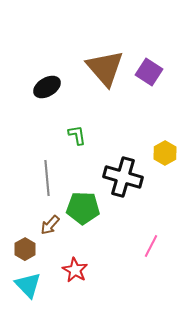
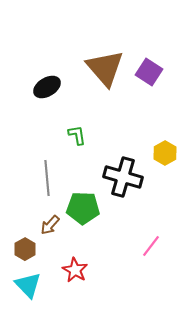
pink line: rotated 10 degrees clockwise
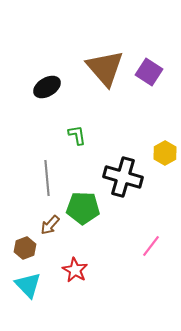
brown hexagon: moved 1 px up; rotated 10 degrees clockwise
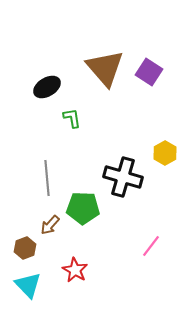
green L-shape: moved 5 px left, 17 px up
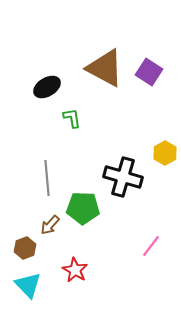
brown triangle: rotated 21 degrees counterclockwise
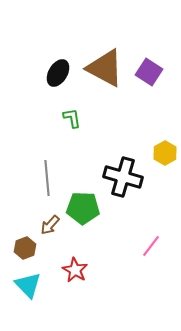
black ellipse: moved 11 px right, 14 px up; rotated 28 degrees counterclockwise
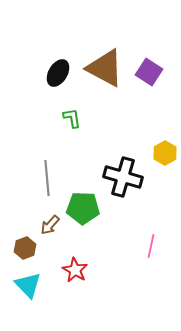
pink line: rotated 25 degrees counterclockwise
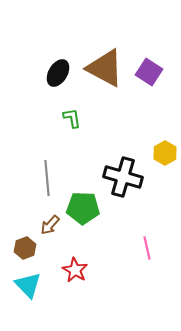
pink line: moved 4 px left, 2 px down; rotated 25 degrees counterclockwise
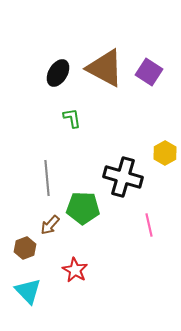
pink line: moved 2 px right, 23 px up
cyan triangle: moved 6 px down
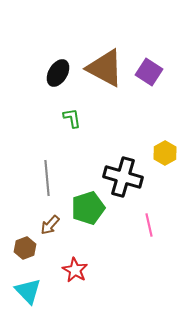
green pentagon: moved 5 px right; rotated 20 degrees counterclockwise
